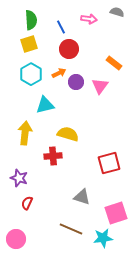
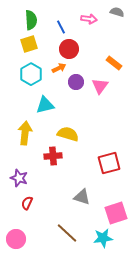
orange arrow: moved 5 px up
brown line: moved 4 px left, 4 px down; rotated 20 degrees clockwise
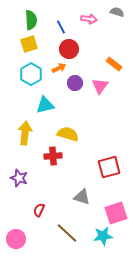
orange rectangle: moved 1 px down
purple circle: moved 1 px left, 1 px down
red square: moved 4 px down
red semicircle: moved 12 px right, 7 px down
cyan star: moved 2 px up
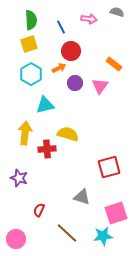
red circle: moved 2 px right, 2 px down
red cross: moved 6 px left, 7 px up
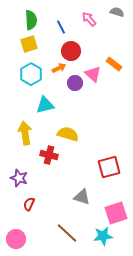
pink arrow: rotated 140 degrees counterclockwise
pink triangle: moved 7 px left, 12 px up; rotated 24 degrees counterclockwise
yellow arrow: rotated 15 degrees counterclockwise
red cross: moved 2 px right, 6 px down; rotated 18 degrees clockwise
red semicircle: moved 10 px left, 6 px up
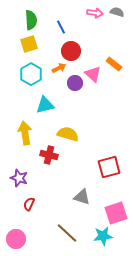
pink arrow: moved 6 px right, 6 px up; rotated 140 degrees clockwise
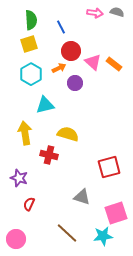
pink triangle: moved 12 px up
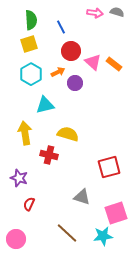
orange arrow: moved 1 px left, 4 px down
